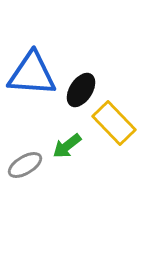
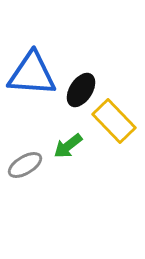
yellow rectangle: moved 2 px up
green arrow: moved 1 px right
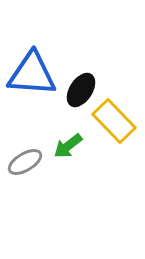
gray ellipse: moved 3 px up
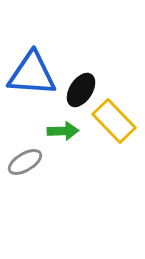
green arrow: moved 5 px left, 15 px up; rotated 144 degrees counterclockwise
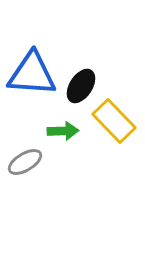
black ellipse: moved 4 px up
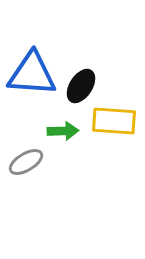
yellow rectangle: rotated 42 degrees counterclockwise
gray ellipse: moved 1 px right
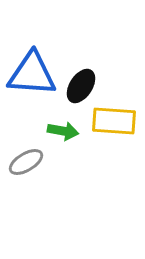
green arrow: rotated 12 degrees clockwise
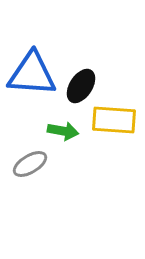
yellow rectangle: moved 1 px up
gray ellipse: moved 4 px right, 2 px down
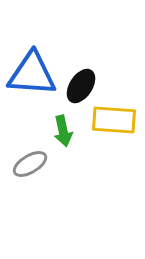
green arrow: rotated 68 degrees clockwise
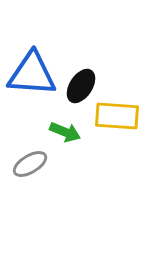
yellow rectangle: moved 3 px right, 4 px up
green arrow: moved 2 px right, 1 px down; rotated 56 degrees counterclockwise
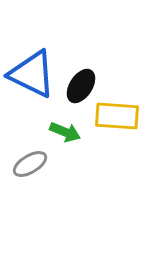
blue triangle: rotated 22 degrees clockwise
